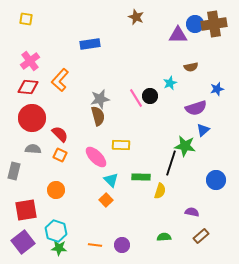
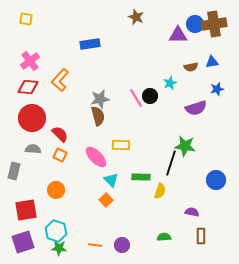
blue triangle at (203, 130): moved 9 px right, 68 px up; rotated 32 degrees clockwise
brown rectangle at (201, 236): rotated 49 degrees counterclockwise
purple square at (23, 242): rotated 20 degrees clockwise
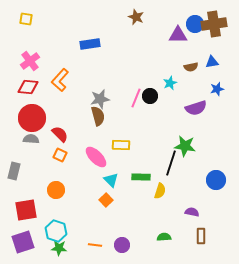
pink line at (136, 98): rotated 54 degrees clockwise
gray semicircle at (33, 149): moved 2 px left, 10 px up
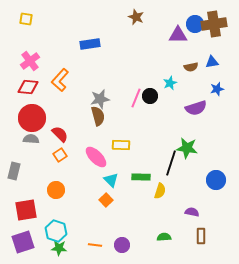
green star at (185, 146): moved 2 px right, 2 px down
orange square at (60, 155): rotated 32 degrees clockwise
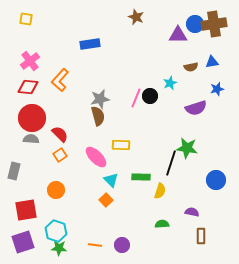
green semicircle at (164, 237): moved 2 px left, 13 px up
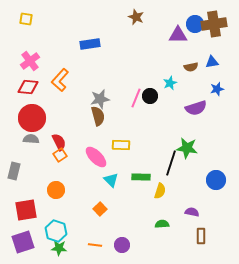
red semicircle at (60, 134): moved 1 px left, 8 px down; rotated 18 degrees clockwise
orange square at (106, 200): moved 6 px left, 9 px down
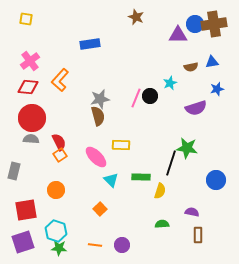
brown rectangle at (201, 236): moved 3 px left, 1 px up
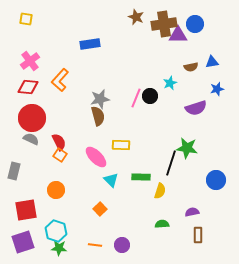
brown cross at (214, 24): moved 50 px left
gray semicircle at (31, 139): rotated 21 degrees clockwise
orange square at (60, 155): rotated 24 degrees counterclockwise
purple semicircle at (192, 212): rotated 24 degrees counterclockwise
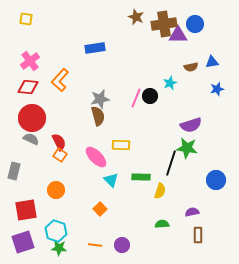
blue rectangle at (90, 44): moved 5 px right, 4 px down
purple semicircle at (196, 108): moved 5 px left, 17 px down
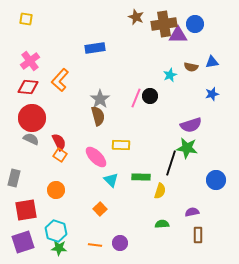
brown semicircle at (191, 67): rotated 24 degrees clockwise
cyan star at (170, 83): moved 8 px up
blue star at (217, 89): moved 5 px left, 5 px down
gray star at (100, 99): rotated 24 degrees counterclockwise
gray rectangle at (14, 171): moved 7 px down
purple circle at (122, 245): moved 2 px left, 2 px up
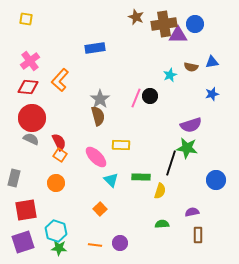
orange circle at (56, 190): moved 7 px up
